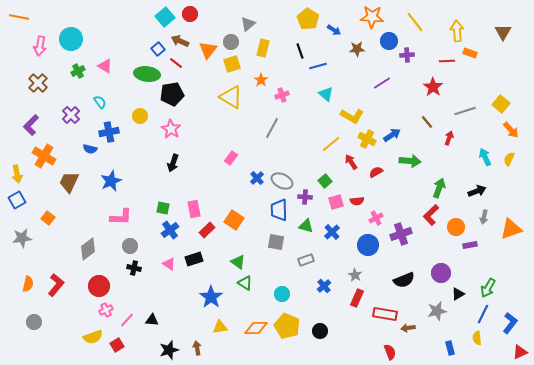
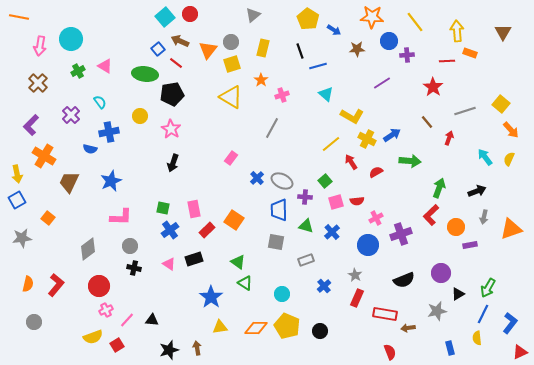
gray triangle at (248, 24): moved 5 px right, 9 px up
green ellipse at (147, 74): moved 2 px left
cyan arrow at (485, 157): rotated 12 degrees counterclockwise
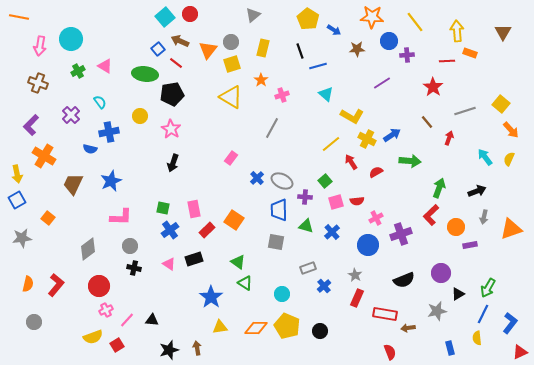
brown cross at (38, 83): rotated 24 degrees counterclockwise
brown trapezoid at (69, 182): moved 4 px right, 2 px down
gray rectangle at (306, 260): moved 2 px right, 8 px down
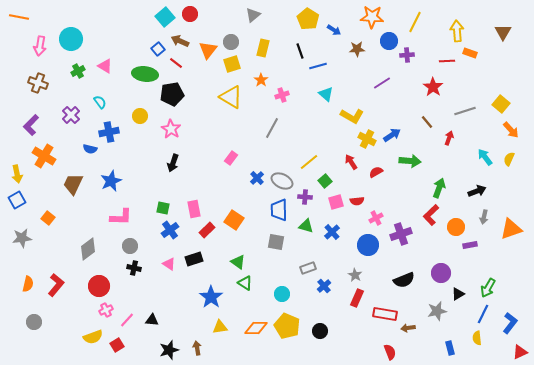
yellow line at (415, 22): rotated 65 degrees clockwise
yellow line at (331, 144): moved 22 px left, 18 px down
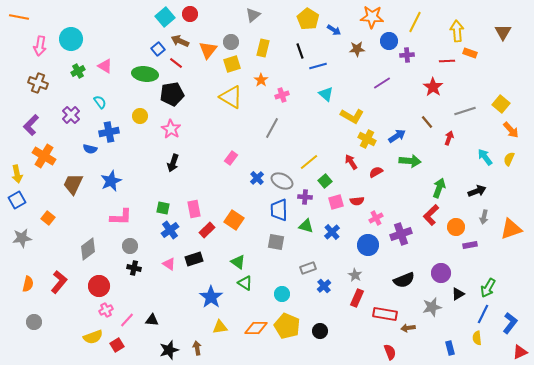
blue arrow at (392, 135): moved 5 px right, 1 px down
red L-shape at (56, 285): moved 3 px right, 3 px up
gray star at (437, 311): moved 5 px left, 4 px up
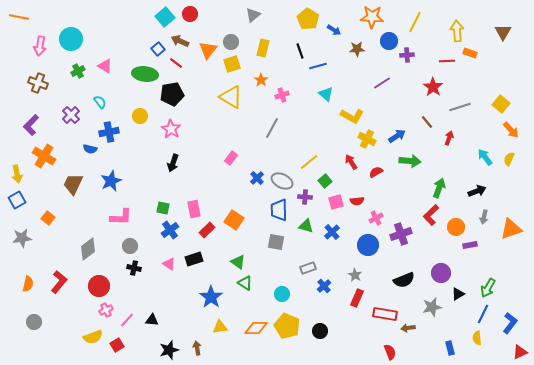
gray line at (465, 111): moved 5 px left, 4 px up
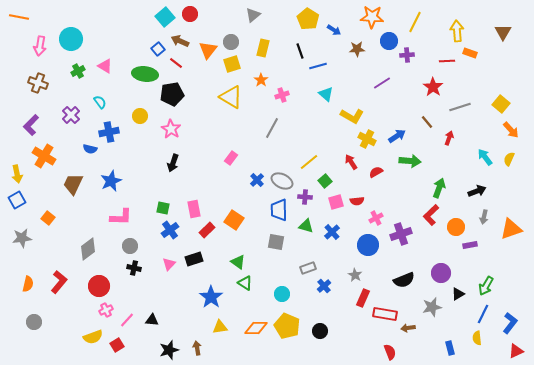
blue cross at (257, 178): moved 2 px down
pink triangle at (169, 264): rotated 40 degrees clockwise
green arrow at (488, 288): moved 2 px left, 2 px up
red rectangle at (357, 298): moved 6 px right
red triangle at (520, 352): moved 4 px left, 1 px up
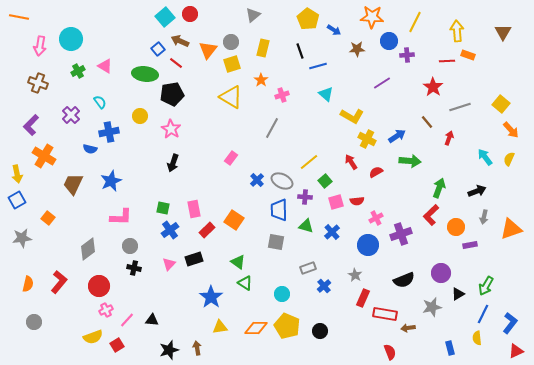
orange rectangle at (470, 53): moved 2 px left, 2 px down
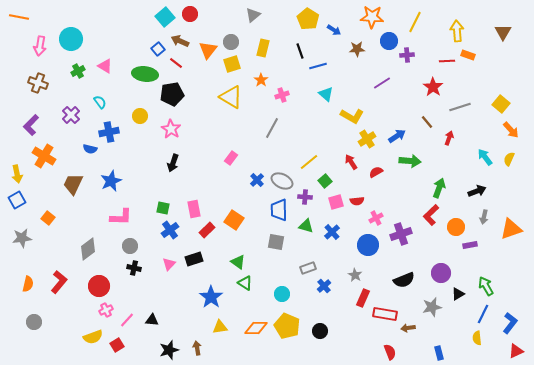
yellow cross at (367, 139): rotated 30 degrees clockwise
green arrow at (486, 286): rotated 120 degrees clockwise
blue rectangle at (450, 348): moved 11 px left, 5 px down
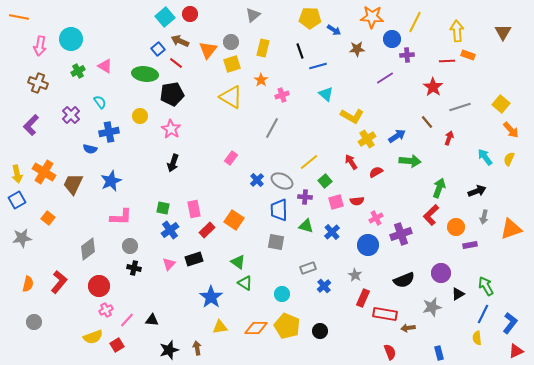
yellow pentagon at (308, 19): moved 2 px right, 1 px up; rotated 30 degrees counterclockwise
blue circle at (389, 41): moved 3 px right, 2 px up
purple line at (382, 83): moved 3 px right, 5 px up
orange cross at (44, 156): moved 16 px down
